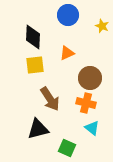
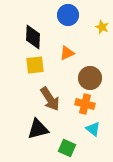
yellow star: moved 1 px down
orange cross: moved 1 px left, 1 px down
cyan triangle: moved 1 px right, 1 px down
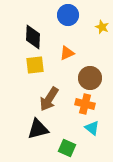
brown arrow: moved 1 px left; rotated 65 degrees clockwise
cyan triangle: moved 1 px left, 1 px up
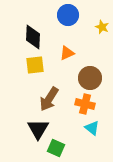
black triangle: rotated 45 degrees counterclockwise
green square: moved 11 px left
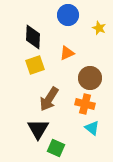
yellow star: moved 3 px left, 1 px down
yellow square: rotated 12 degrees counterclockwise
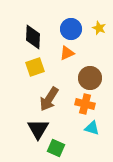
blue circle: moved 3 px right, 14 px down
yellow square: moved 2 px down
cyan triangle: rotated 21 degrees counterclockwise
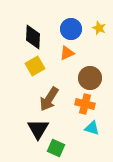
yellow square: moved 1 px up; rotated 12 degrees counterclockwise
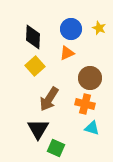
yellow square: rotated 12 degrees counterclockwise
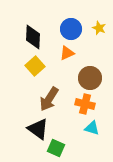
black triangle: rotated 25 degrees counterclockwise
